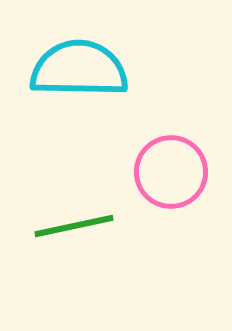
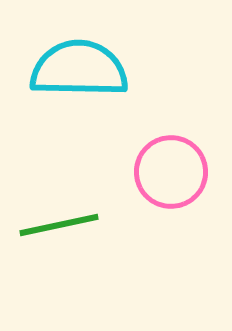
green line: moved 15 px left, 1 px up
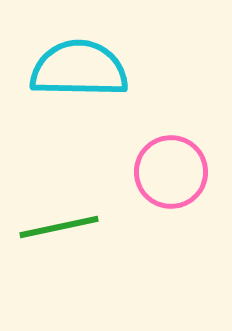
green line: moved 2 px down
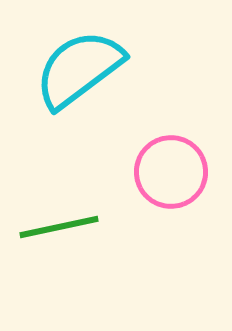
cyan semicircle: rotated 38 degrees counterclockwise
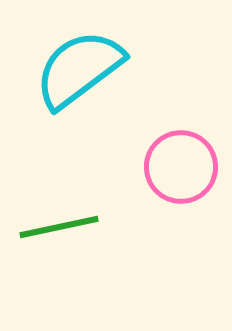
pink circle: moved 10 px right, 5 px up
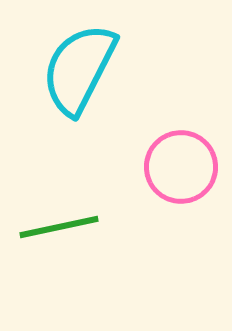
cyan semicircle: rotated 26 degrees counterclockwise
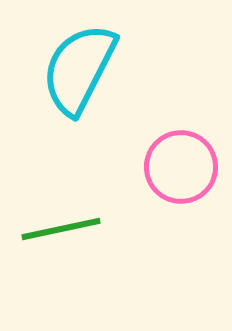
green line: moved 2 px right, 2 px down
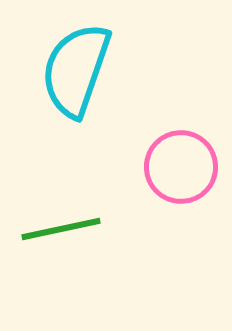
cyan semicircle: moved 3 px left, 1 px down; rotated 8 degrees counterclockwise
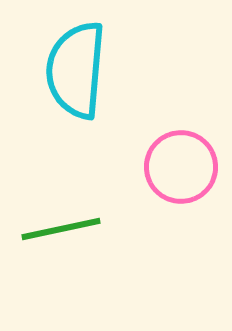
cyan semicircle: rotated 14 degrees counterclockwise
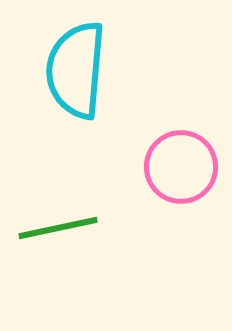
green line: moved 3 px left, 1 px up
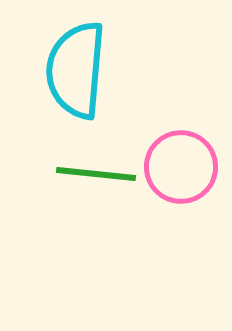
green line: moved 38 px right, 54 px up; rotated 18 degrees clockwise
